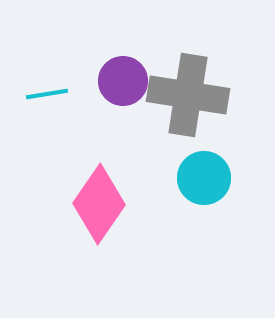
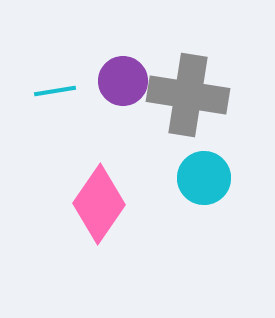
cyan line: moved 8 px right, 3 px up
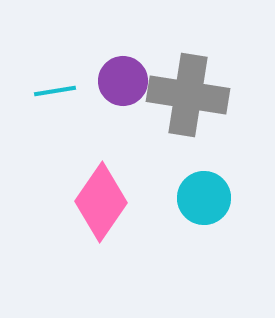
cyan circle: moved 20 px down
pink diamond: moved 2 px right, 2 px up
